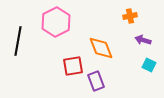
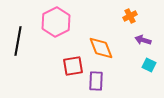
orange cross: rotated 16 degrees counterclockwise
purple rectangle: rotated 24 degrees clockwise
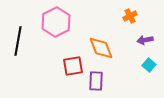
purple arrow: moved 2 px right; rotated 28 degrees counterclockwise
cyan square: rotated 16 degrees clockwise
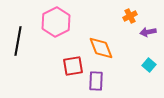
purple arrow: moved 3 px right, 8 px up
